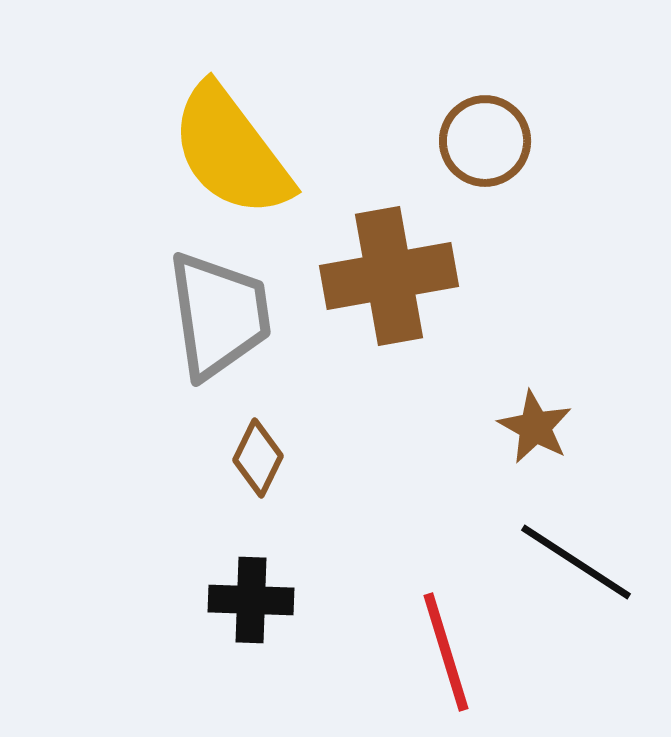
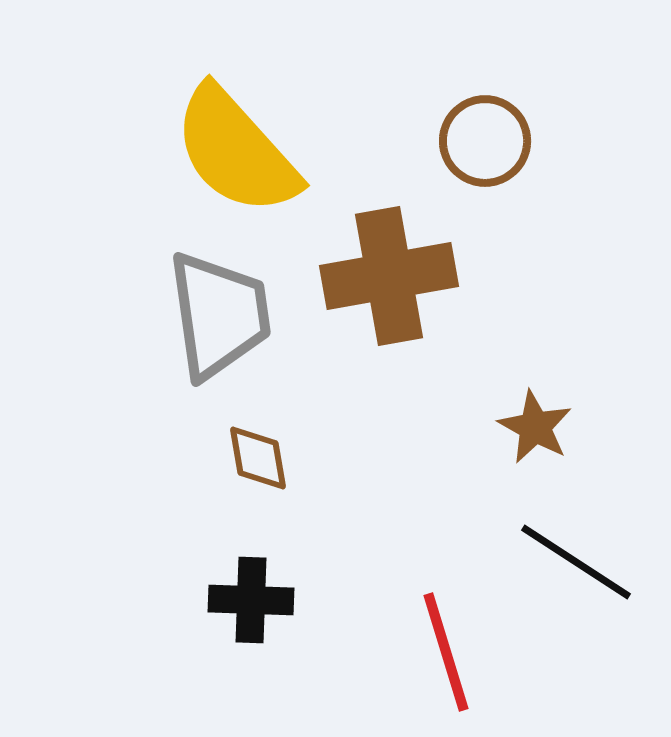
yellow semicircle: moved 5 px right; rotated 5 degrees counterclockwise
brown diamond: rotated 36 degrees counterclockwise
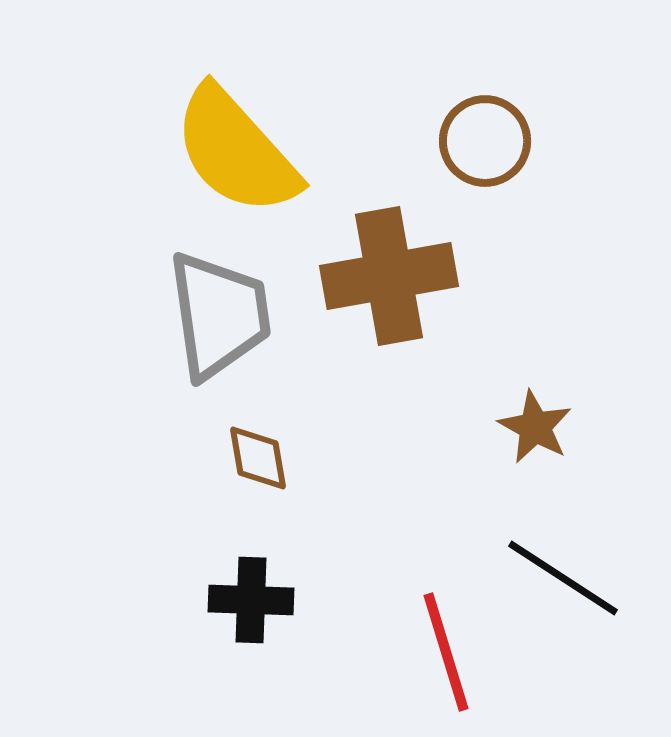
black line: moved 13 px left, 16 px down
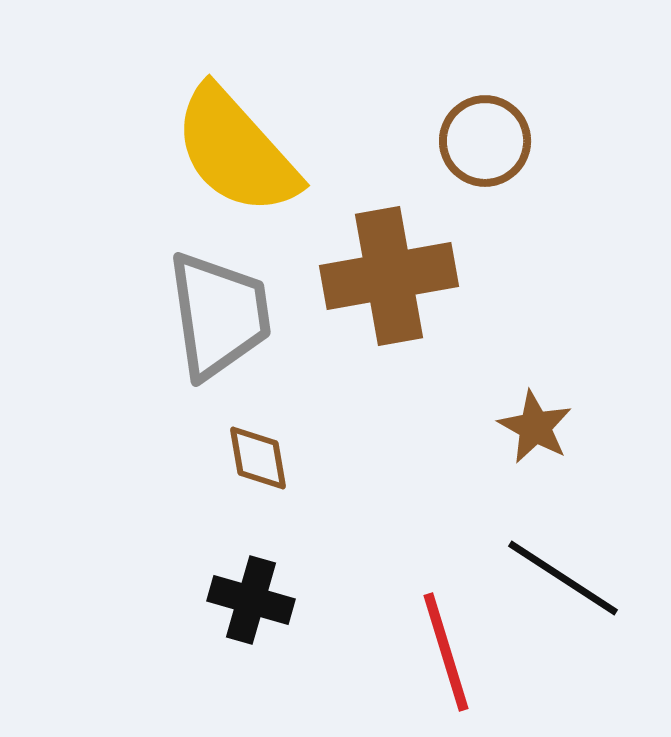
black cross: rotated 14 degrees clockwise
